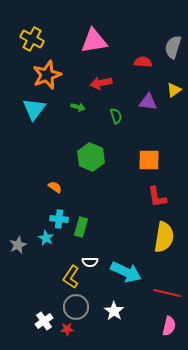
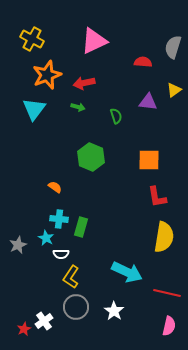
pink triangle: rotated 16 degrees counterclockwise
red arrow: moved 17 px left
white semicircle: moved 29 px left, 8 px up
cyan arrow: moved 1 px right
red star: moved 43 px left; rotated 24 degrees counterclockwise
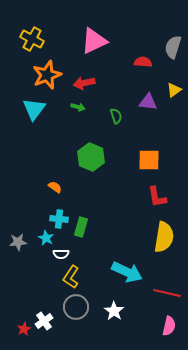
gray star: moved 3 px up; rotated 18 degrees clockwise
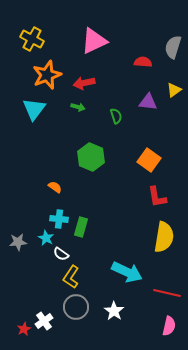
orange square: rotated 35 degrees clockwise
white semicircle: rotated 35 degrees clockwise
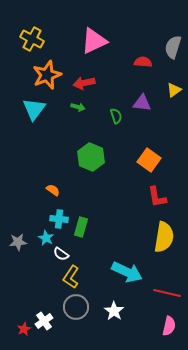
purple triangle: moved 6 px left, 1 px down
orange semicircle: moved 2 px left, 3 px down
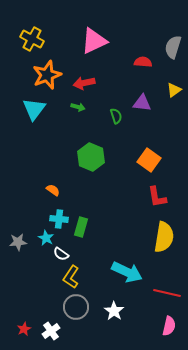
white cross: moved 7 px right, 10 px down
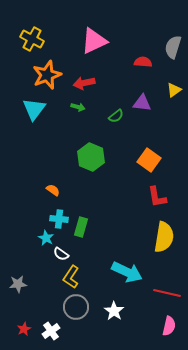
green semicircle: rotated 70 degrees clockwise
gray star: moved 42 px down
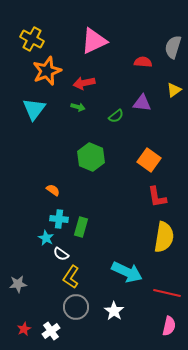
orange star: moved 4 px up
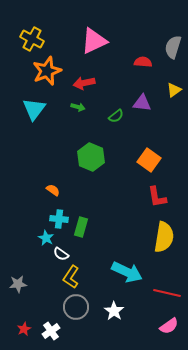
pink semicircle: rotated 42 degrees clockwise
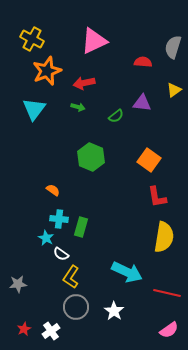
pink semicircle: moved 4 px down
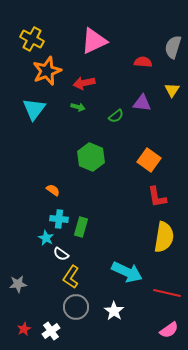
yellow triangle: moved 2 px left; rotated 21 degrees counterclockwise
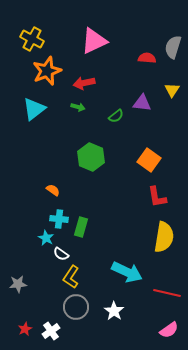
red semicircle: moved 4 px right, 4 px up
cyan triangle: rotated 15 degrees clockwise
red star: moved 1 px right
